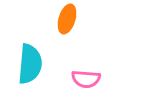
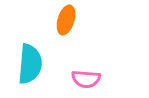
orange ellipse: moved 1 px left, 1 px down
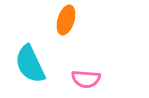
cyan semicircle: rotated 150 degrees clockwise
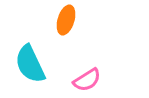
pink semicircle: moved 1 px right, 1 px down; rotated 36 degrees counterclockwise
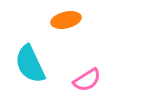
orange ellipse: rotated 60 degrees clockwise
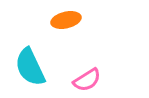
cyan semicircle: moved 3 px down
